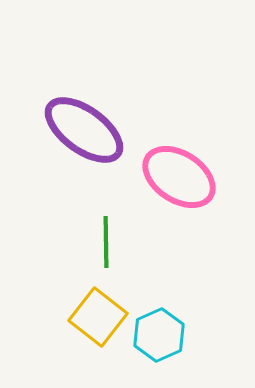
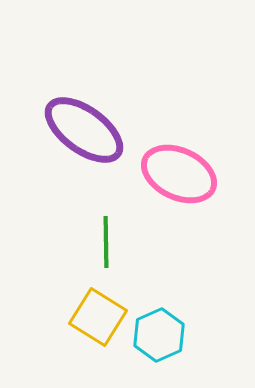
pink ellipse: moved 3 px up; rotated 8 degrees counterclockwise
yellow square: rotated 6 degrees counterclockwise
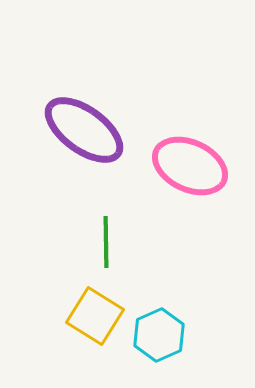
pink ellipse: moved 11 px right, 8 px up
yellow square: moved 3 px left, 1 px up
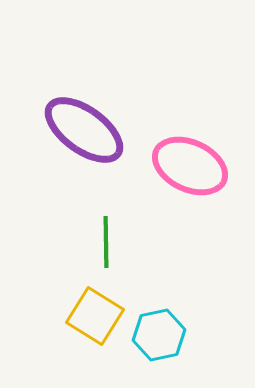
cyan hexagon: rotated 12 degrees clockwise
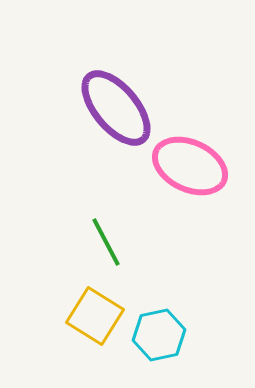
purple ellipse: moved 32 px right, 22 px up; rotated 14 degrees clockwise
green line: rotated 27 degrees counterclockwise
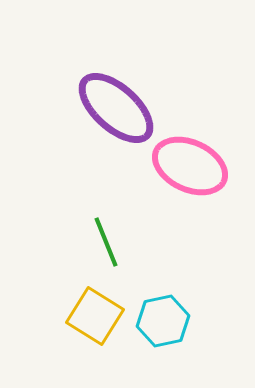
purple ellipse: rotated 8 degrees counterclockwise
green line: rotated 6 degrees clockwise
cyan hexagon: moved 4 px right, 14 px up
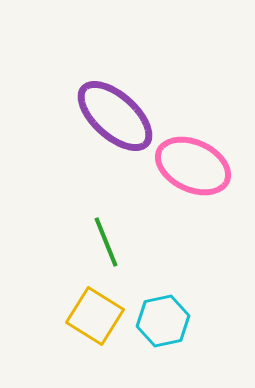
purple ellipse: moved 1 px left, 8 px down
pink ellipse: moved 3 px right
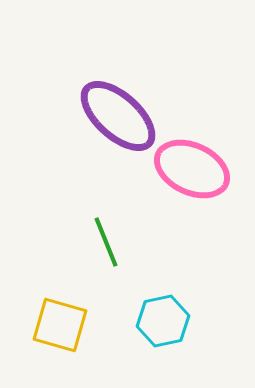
purple ellipse: moved 3 px right
pink ellipse: moved 1 px left, 3 px down
yellow square: moved 35 px left, 9 px down; rotated 16 degrees counterclockwise
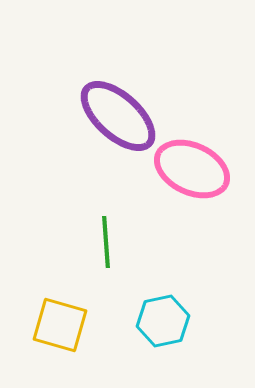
green line: rotated 18 degrees clockwise
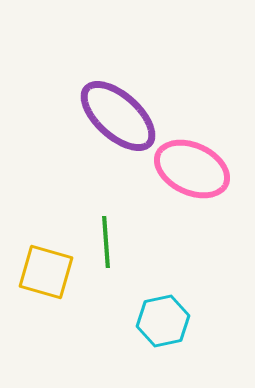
yellow square: moved 14 px left, 53 px up
